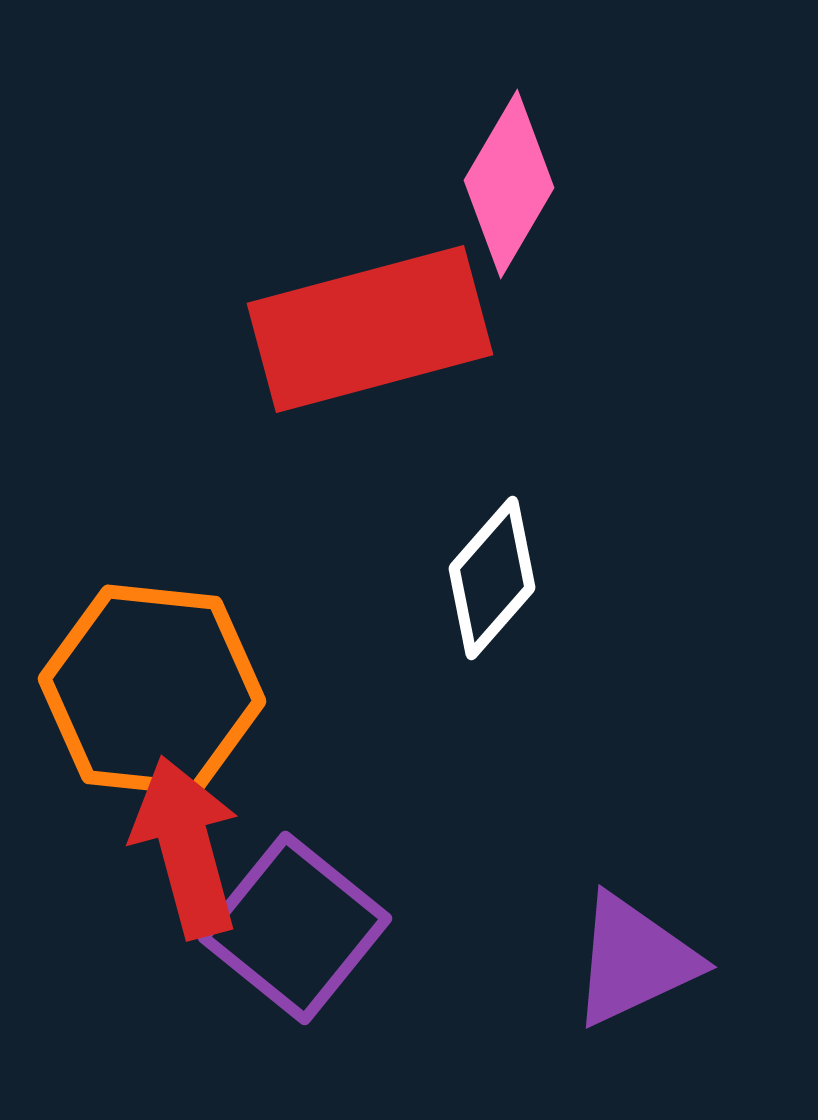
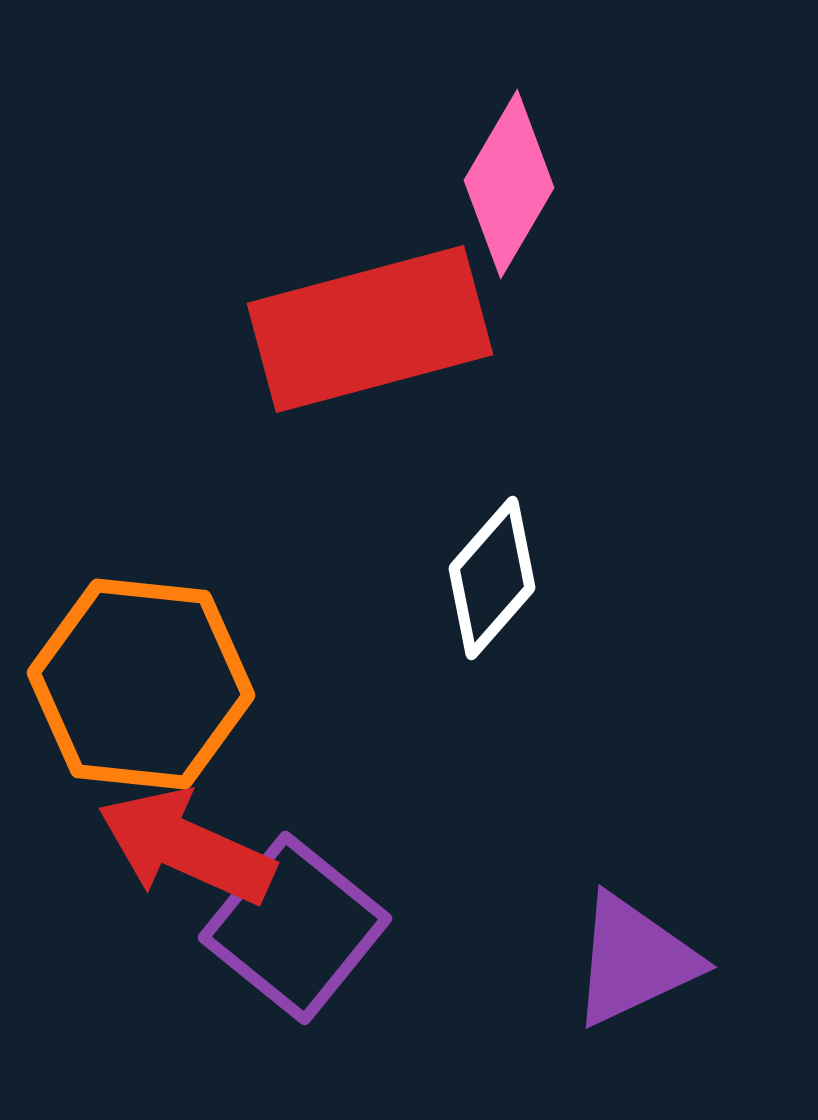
orange hexagon: moved 11 px left, 6 px up
red arrow: rotated 51 degrees counterclockwise
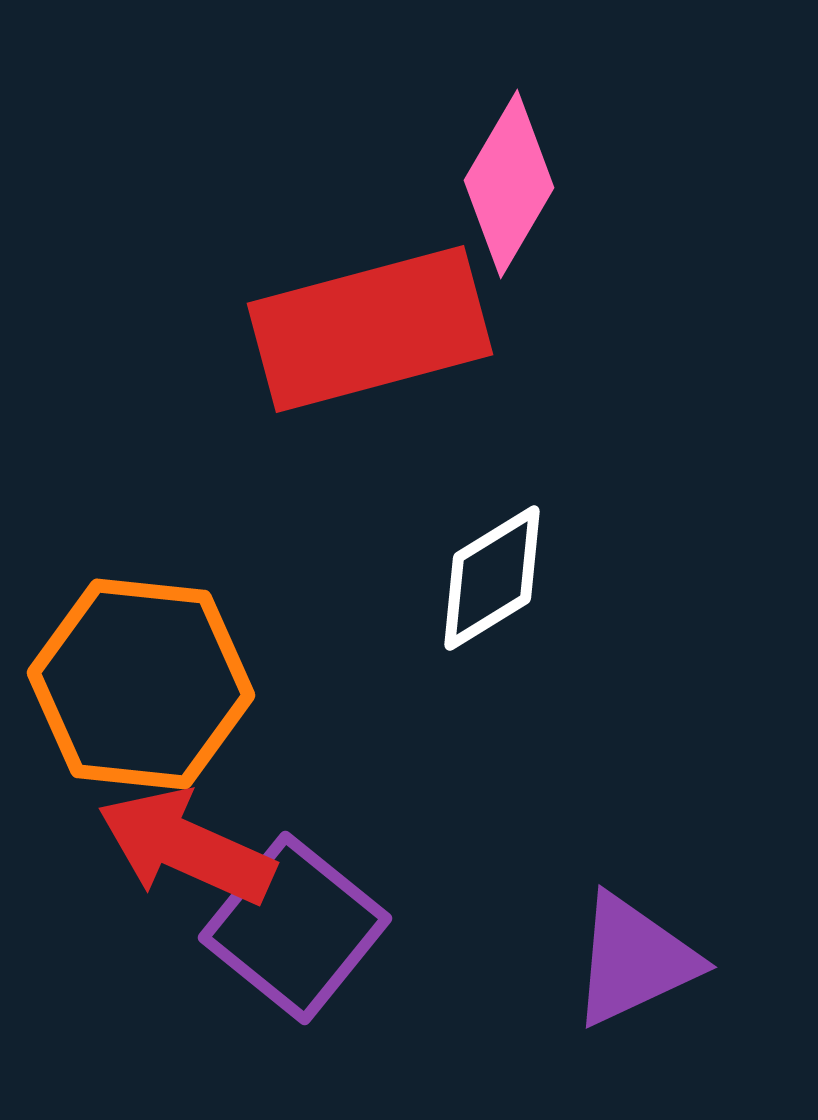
white diamond: rotated 17 degrees clockwise
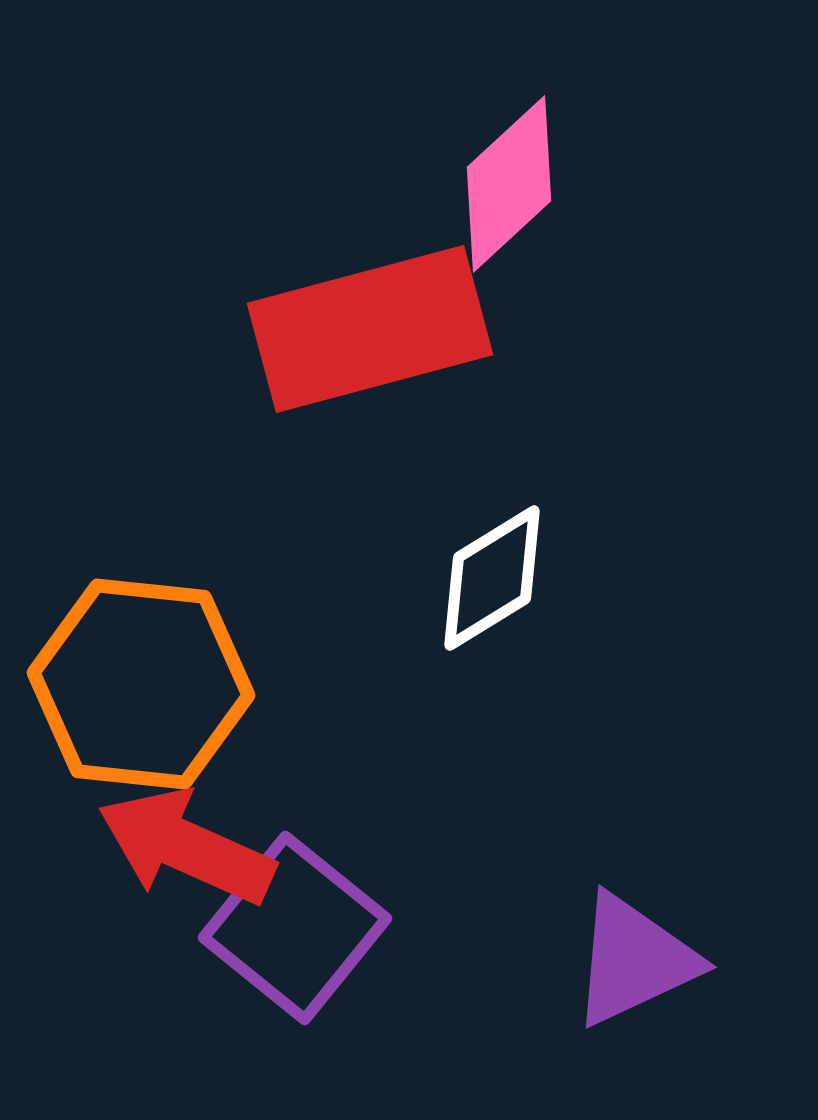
pink diamond: rotated 17 degrees clockwise
